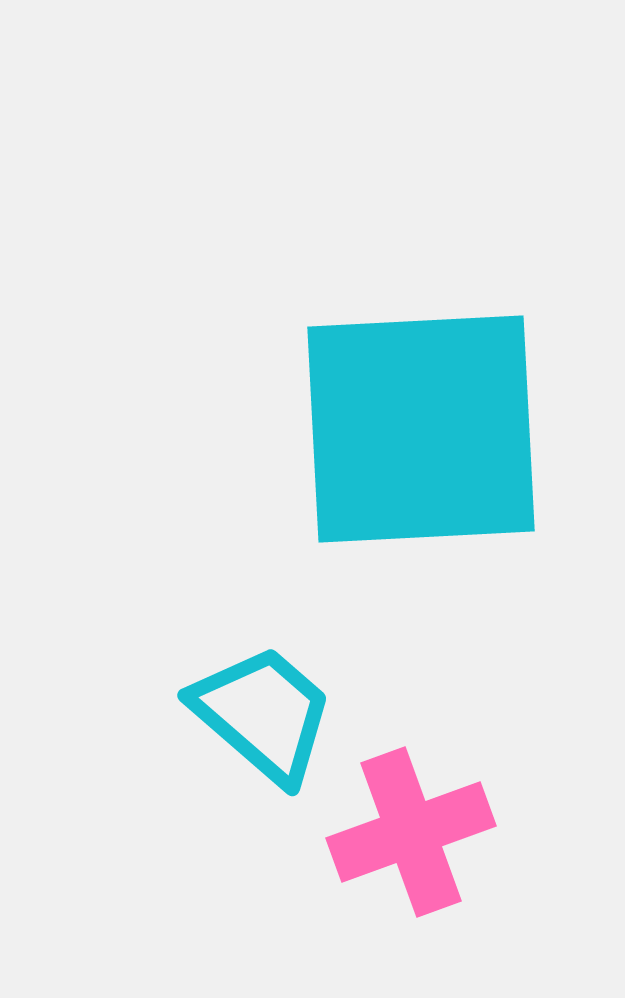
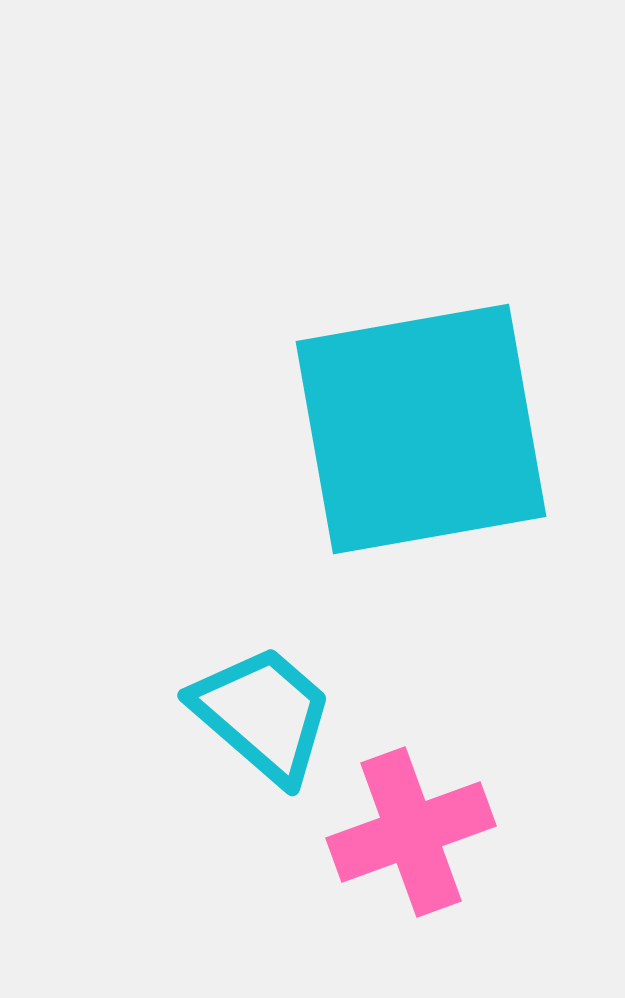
cyan square: rotated 7 degrees counterclockwise
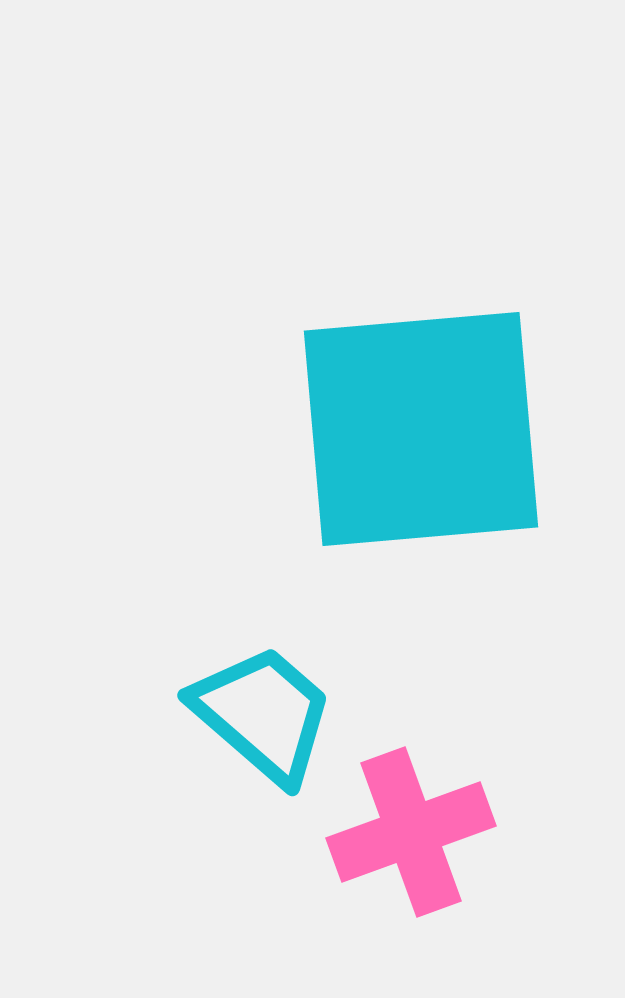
cyan square: rotated 5 degrees clockwise
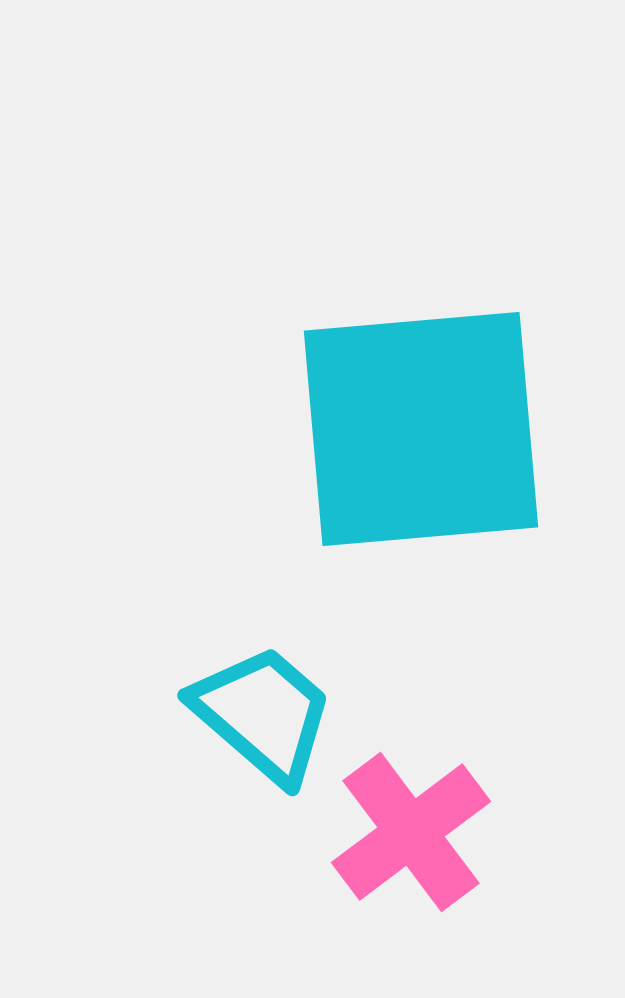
pink cross: rotated 17 degrees counterclockwise
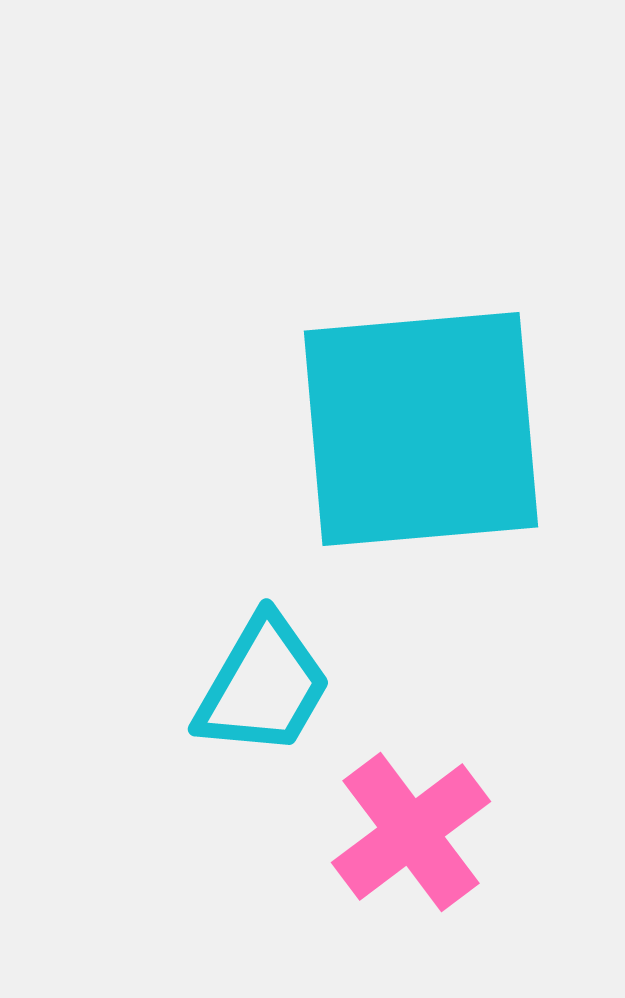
cyan trapezoid: moved 28 px up; rotated 79 degrees clockwise
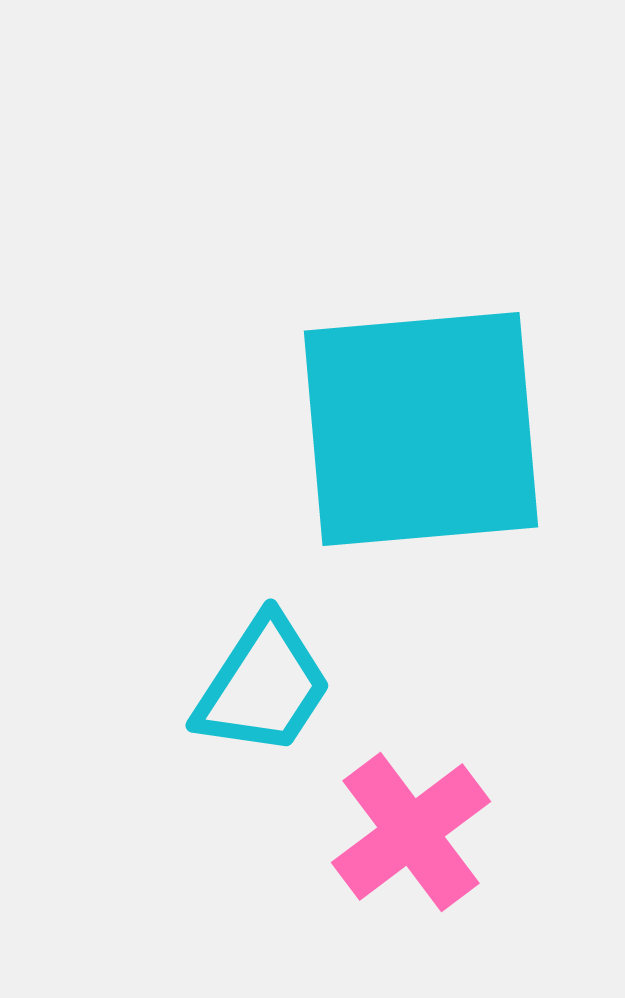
cyan trapezoid: rotated 3 degrees clockwise
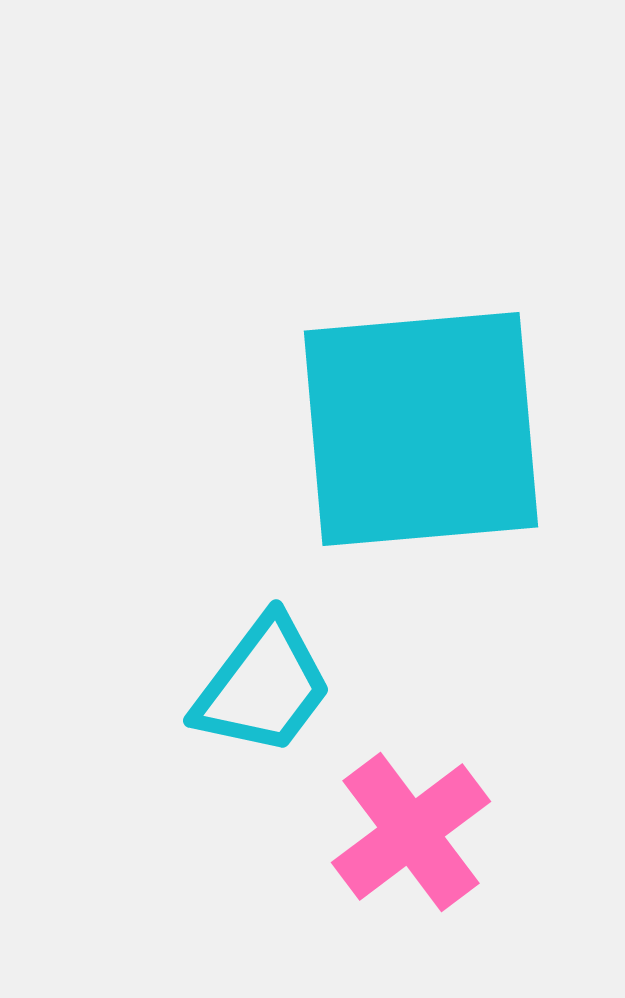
cyan trapezoid: rotated 4 degrees clockwise
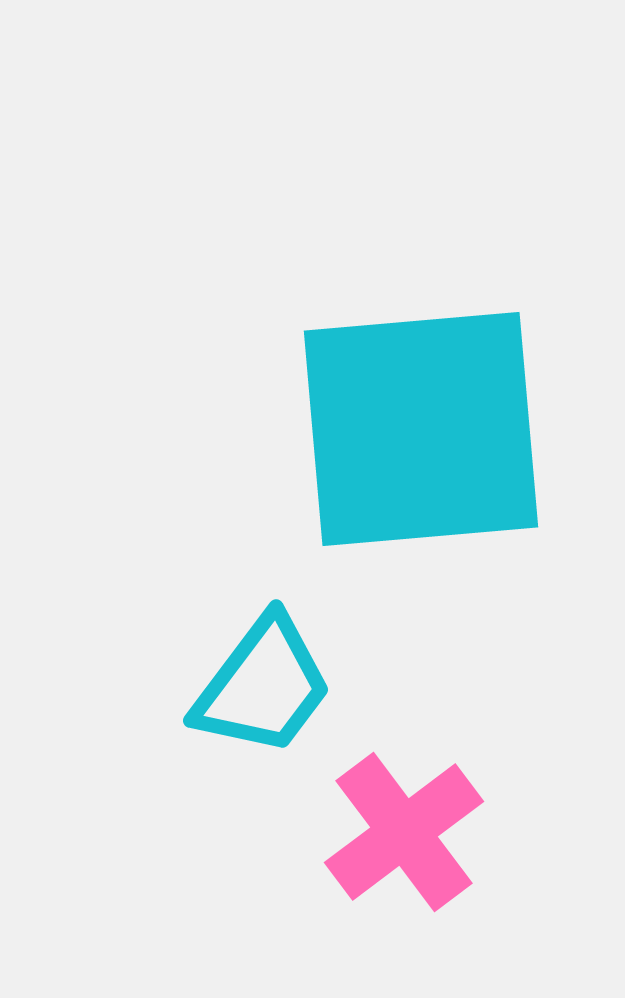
pink cross: moved 7 px left
